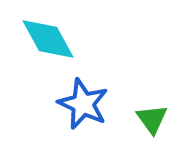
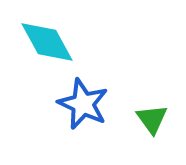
cyan diamond: moved 1 px left, 3 px down
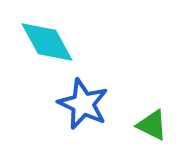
green triangle: moved 6 px down; rotated 28 degrees counterclockwise
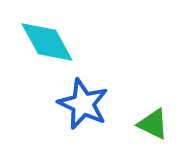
green triangle: moved 1 px right, 1 px up
